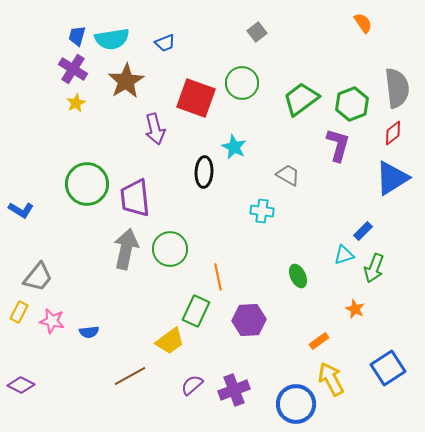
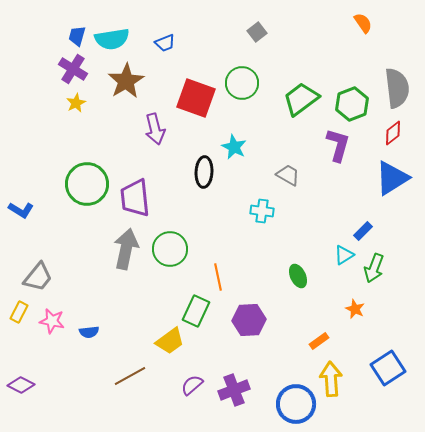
cyan triangle at (344, 255): rotated 15 degrees counterclockwise
yellow arrow at (331, 379): rotated 24 degrees clockwise
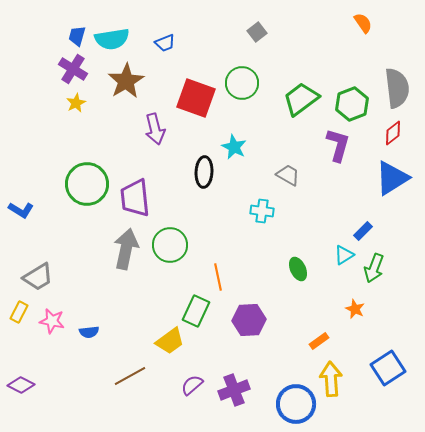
green circle at (170, 249): moved 4 px up
green ellipse at (298, 276): moved 7 px up
gray trapezoid at (38, 277): rotated 20 degrees clockwise
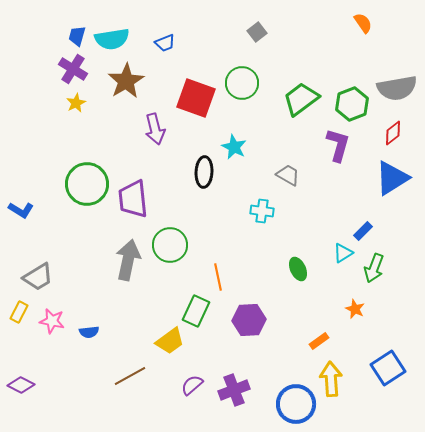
gray semicircle at (397, 88): rotated 87 degrees clockwise
purple trapezoid at (135, 198): moved 2 px left, 1 px down
gray arrow at (126, 249): moved 2 px right, 11 px down
cyan triangle at (344, 255): moved 1 px left, 2 px up
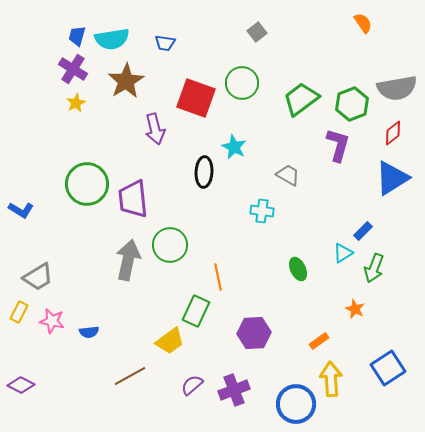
blue trapezoid at (165, 43): rotated 30 degrees clockwise
purple hexagon at (249, 320): moved 5 px right, 13 px down
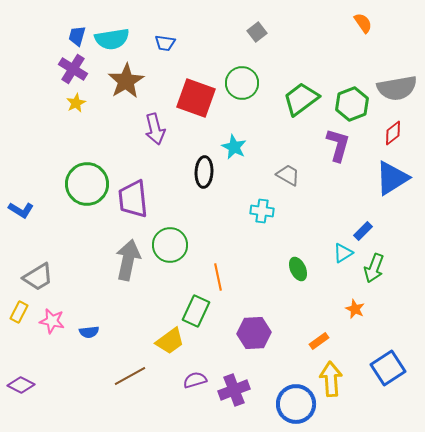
purple semicircle at (192, 385): moved 3 px right, 5 px up; rotated 25 degrees clockwise
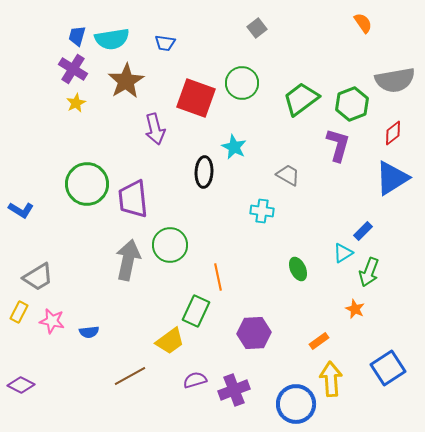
gray square at (257, 32): moved 4 px up
gray semicircle at (397, 88): moved 2 px left, 8 px up
green arrow at (374, 268): moved 5 px left, 4 px down
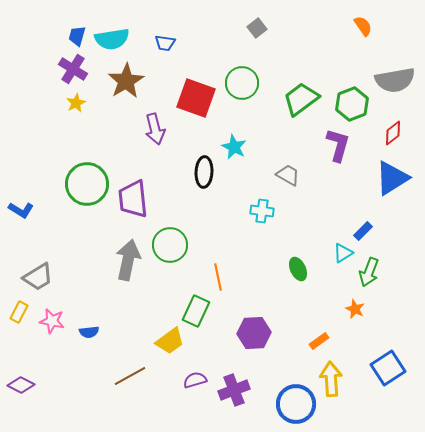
orange semicircle at (363, 23): moved 3 px down
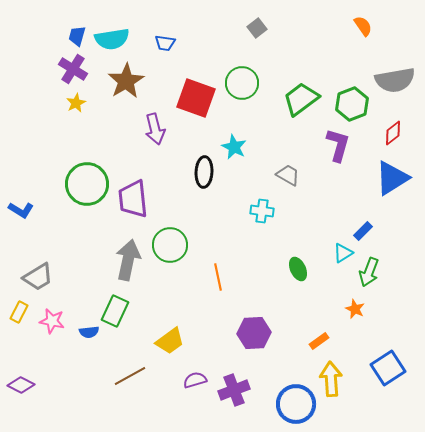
green rectangle at (196, 311): moved 81 px left
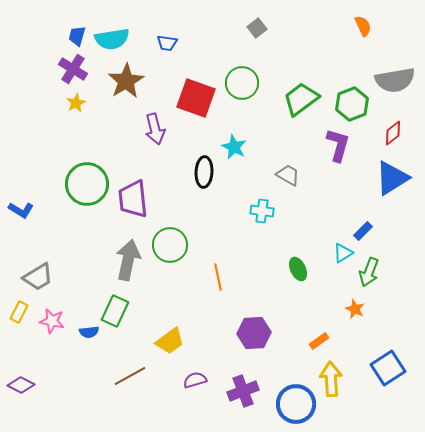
orange semicircle at (363, 26): rotated 10 degrees clockwise
blue trapezoid at (165, 43): moved 2 px right
purple cross at (234, 390): moved 9 px right, 1 px down
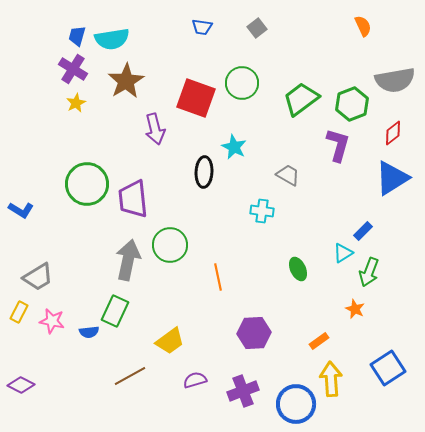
blue trapezoid at (167, 43): moved 35 px right, 16 px up
